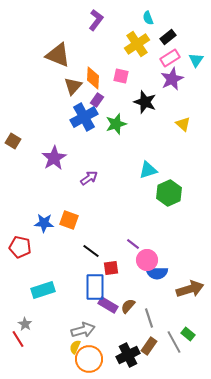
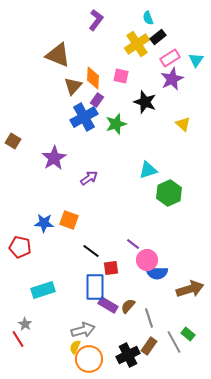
black rectangle at (168, 37): moved 10 px left
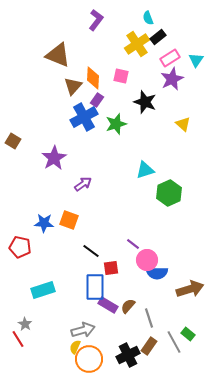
cyan triangle at (148, 170): moved 3 px left
purple arrow at (89, 178): moved 6 px left, 6 px down
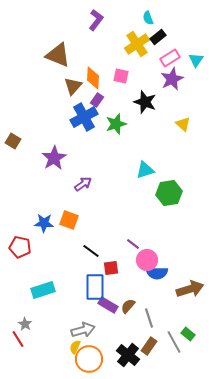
green hexagon at (169, 193): rotated 15 degrees clockwise
black cross at (128, 355): rotated 25 degrees counterclockwise
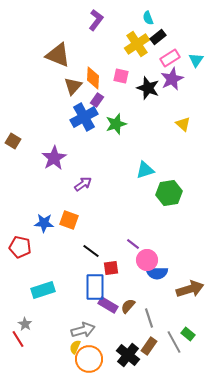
black star at (145, 102): moved 3 px right, 14 px up
